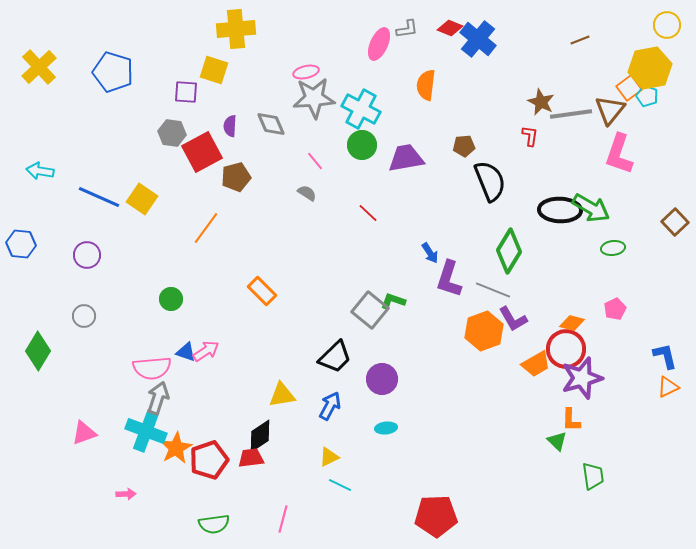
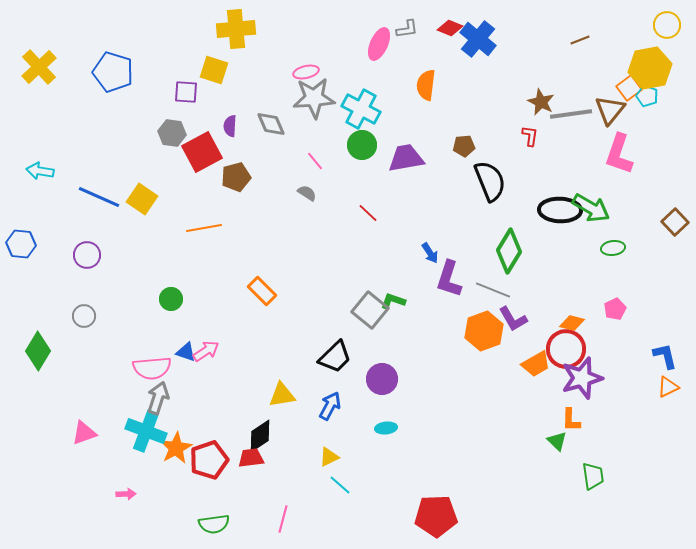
orange line at (206, 228): moved 2 px left; rotated 44 degrees clockwise
cyan line at (340, 485): rotated 15 degrees clockwise
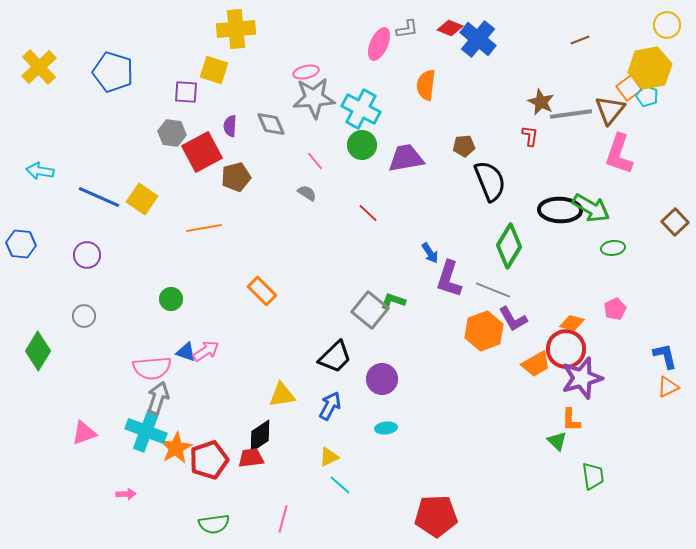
green diamond at (509, 251): moved 5 px up
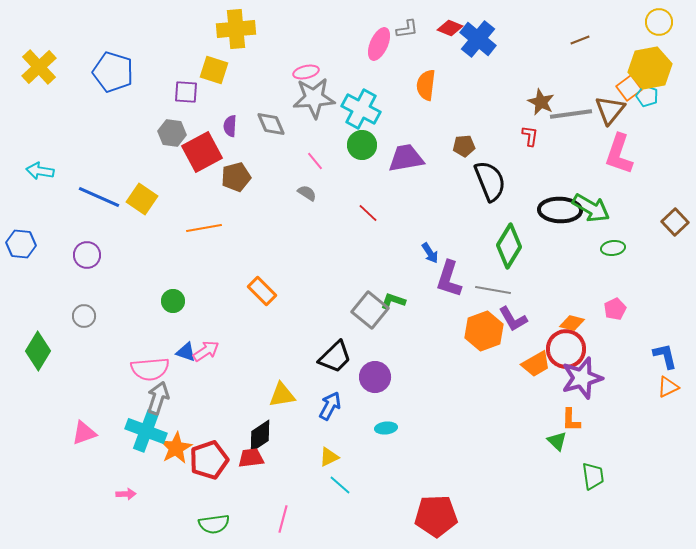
yellow circle at (667, 25): moved 8 px left, 3 px up
gray line at (493, 290): rotated 12 degrees counterclockwise
green circle at (171, 299): moved 2 px right, 2 px down
pink semicircle at (152, 368): moved 2 px left, 1 px down
purple circle at (382, 379): moved 7 px left, 2 px up
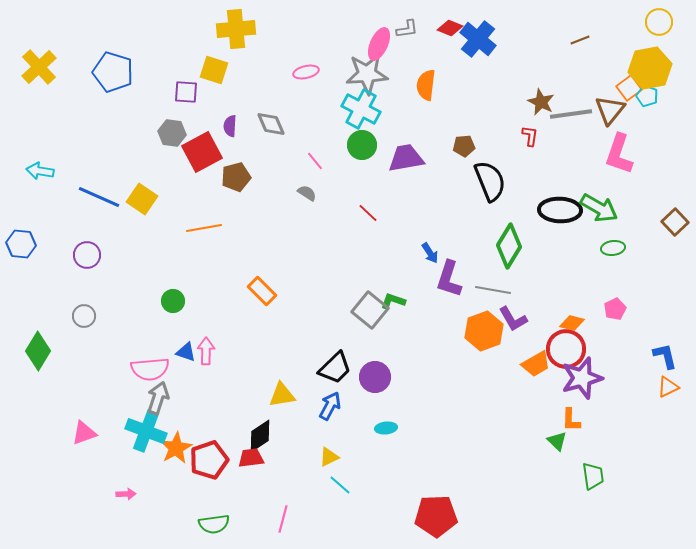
gray star at (314, 98): moved 53 px right, 24 px up
green arrow at (591, 208): moved 8 px right
pink arrow at (206, 351): rotated 56 degrees counterclockwise
black trapezoid at (335, 357): moved 11 px down
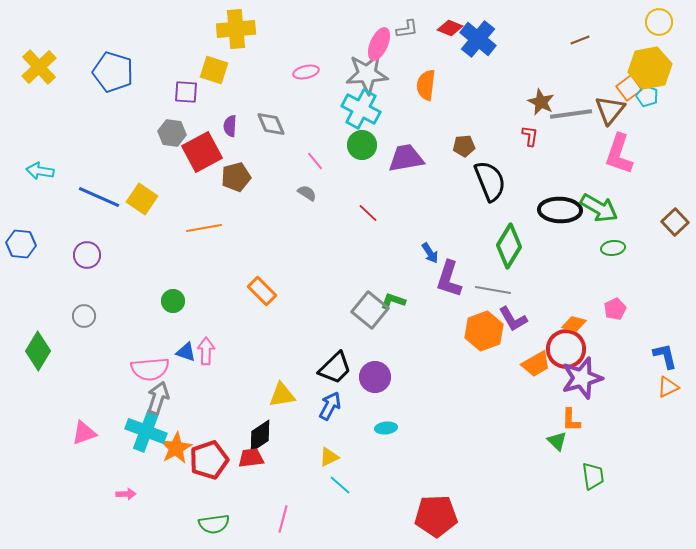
orange diamond at (572, 323): moved 2 px right, 1 px down
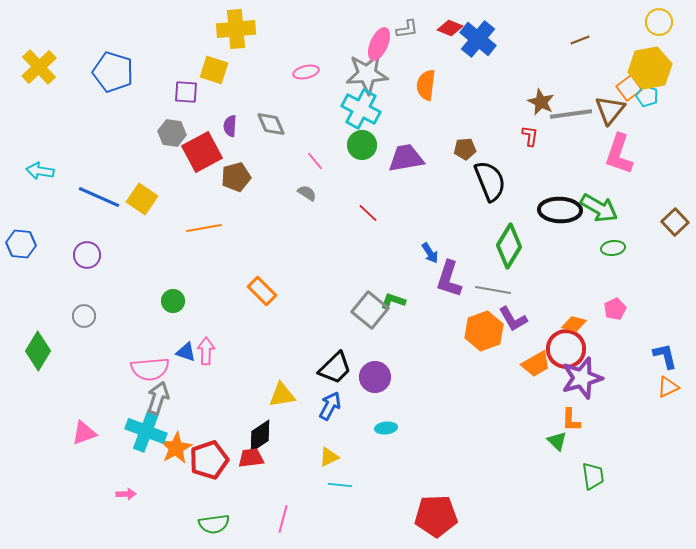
brown pentagon at (464, 146): moved 1 px right, 3 px down
cyan line at (340, 485): rotated 35 degrees counterclockwise
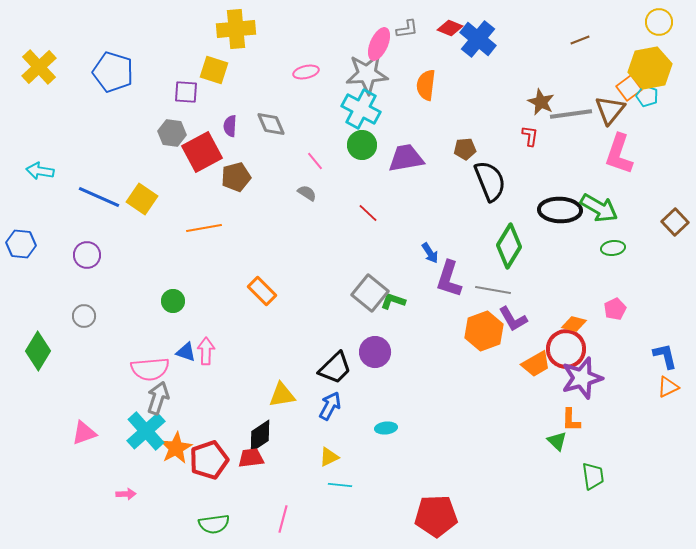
gray square at (370, 310): moved 17 px up
purple circle at (375, 377): moved 25 px up
cyan cross at (146, 431): rotated 27 degrees clockwise
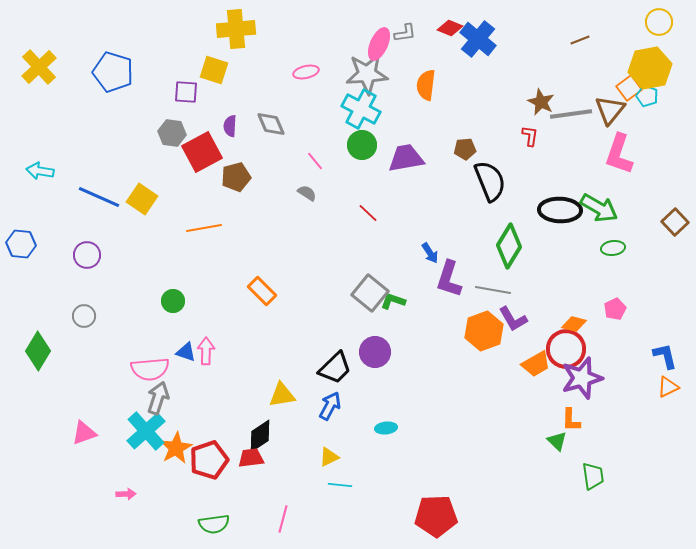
gray L-shape at (407, 29): moved 2 px left, 4 px down
